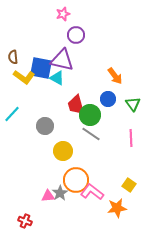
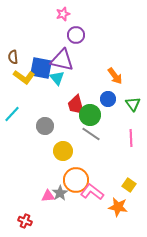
cyan triangle: rotated 21 degrees clockwise
orange star: moved 1 px right, 1 px up; rotated 18 degrees clockwise
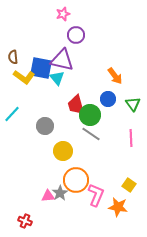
pink L-shape: moved 4 px right, 3 px down; rotated 75 degrees clockwise
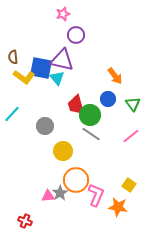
pink line: moved 2 px up; rotated 54 degrees clockwise
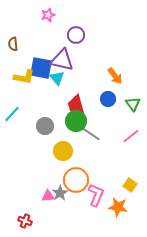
pink star: moved 15 px left, 1 px down
brown semicircle: moved 13 px up
yellow L-shape: rotated 25 degrees counterclockwise
green circle: moved 14 px left, 6 px down
yellow square: moved 1 px right
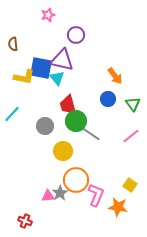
red trapezoid: moved 8 px left
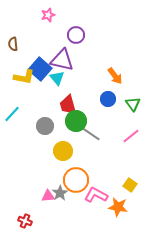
blue square: moved 1 px left, 1 px down; rotated 30 degrees clockwise
pink L-shape: rotated 85 degrees counterclockwise
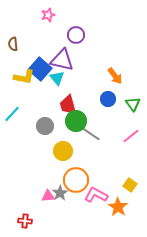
orange star: rotated 24 degrees clockwise
red cross: rotated 16 degrees counterclockwise
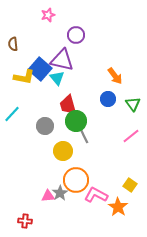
gray line: moved 8 px left; rotated 30 degrees clockwise
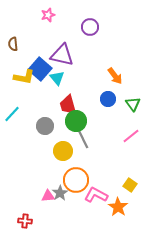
purple circle: moved 14 px right, 8 px up
purple triangle: moved 5 px up
gray line: moved 5 px down
